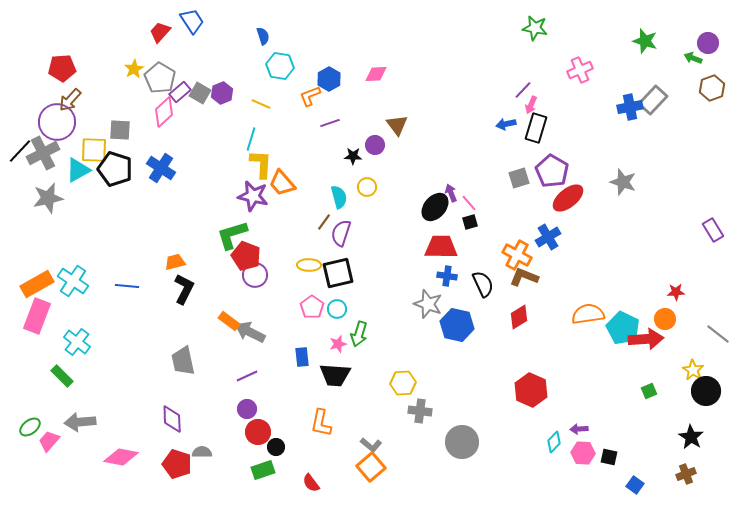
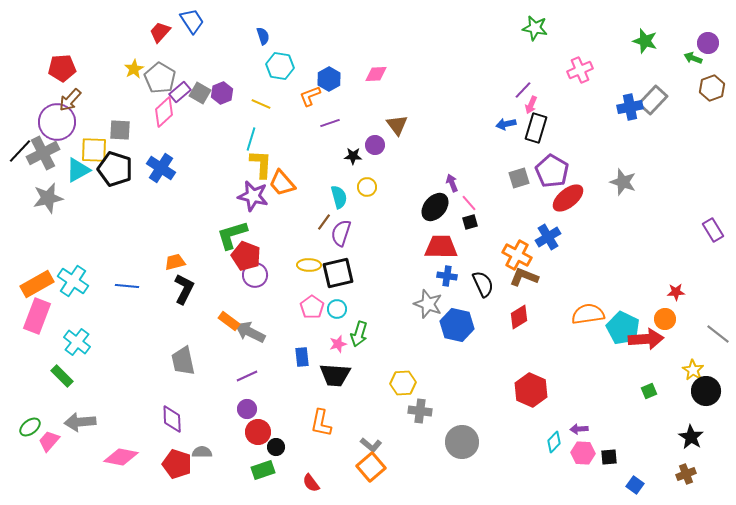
purple arrow at (451, 193): moved 1 px right, 10 px up
black square at (609, 457): rotated 18 degrees counterclockwise
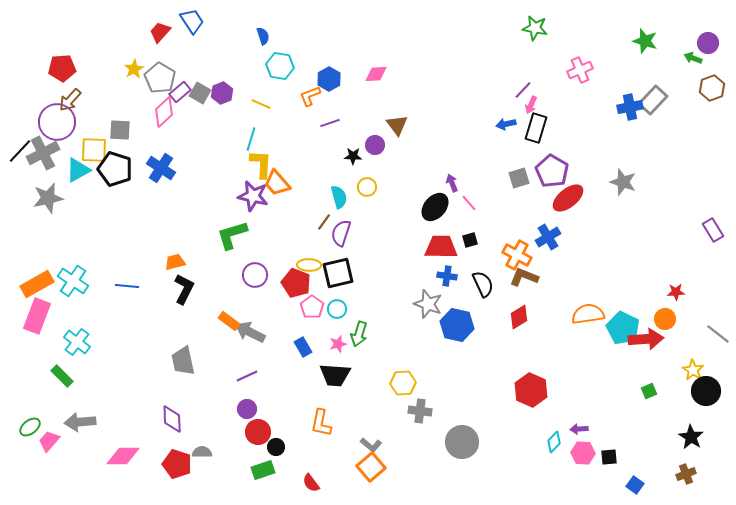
orange trapezoid at (282, 183): moved 5 px left
black square at (470, 222): moved 18 px down
red pentagon at (246, 256): moved 50 px right, 27 px down
blue rectangle at (302, 357): moved 1 px right, 10 px up; rotated 24 degrees counterclockwise
pink diamond at (121, 457): moved 2 px right, 1 px up; rotated 12 degrees counterclockwise
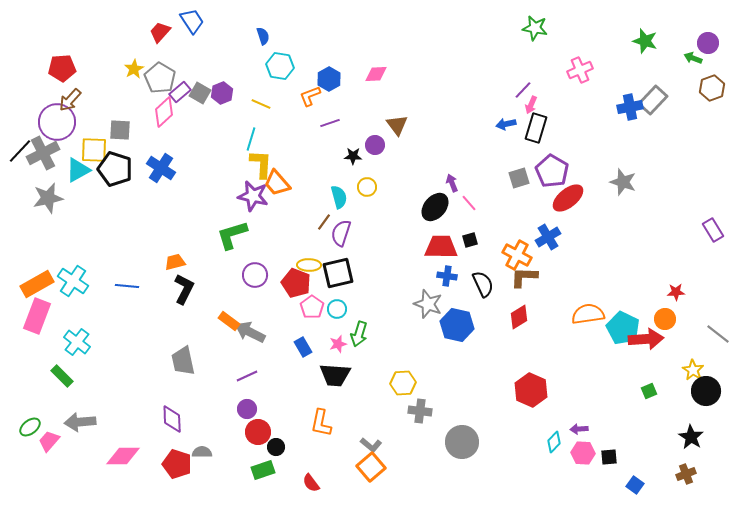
brown L-shape at (524, 277): rotated 20 degrees counterclockwise
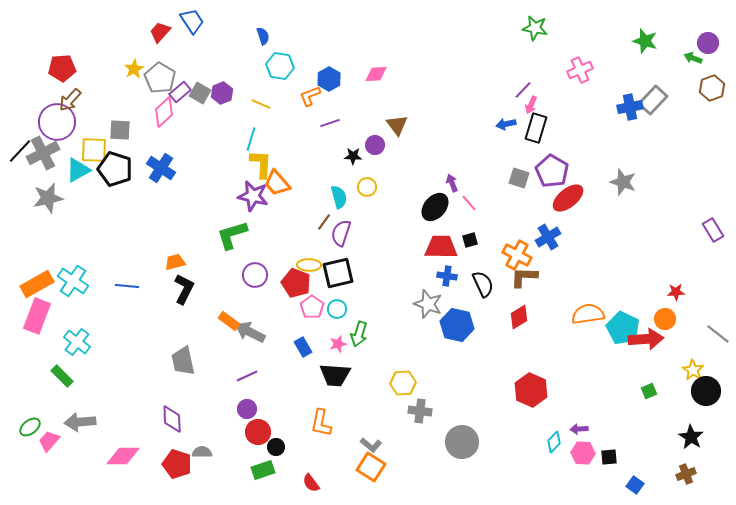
gray square at (519, 178): rotated 35 degrees clockwise
orange square at (371, 467): rotated 16 degrees counterclockwise
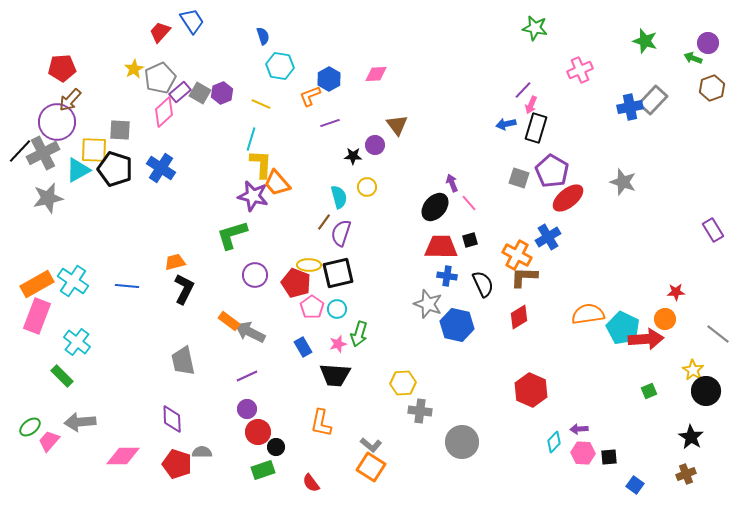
gray pentagon at (160, 78): rotated 16 degrees clockwise
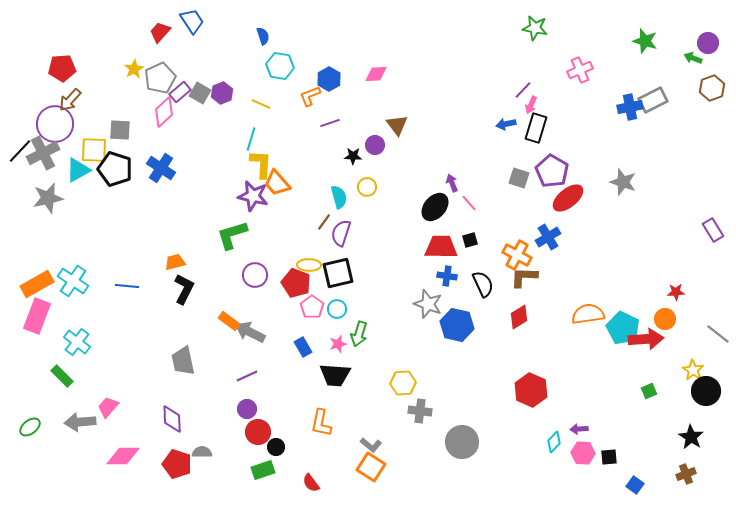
gray rectangle at (653, 100): rotated 20 degrees clockwise
purple circle at (57, 122): moved 2 px left, 2 px down
pink trapezoid at (49, 441): moved 59 px right, 34 px up
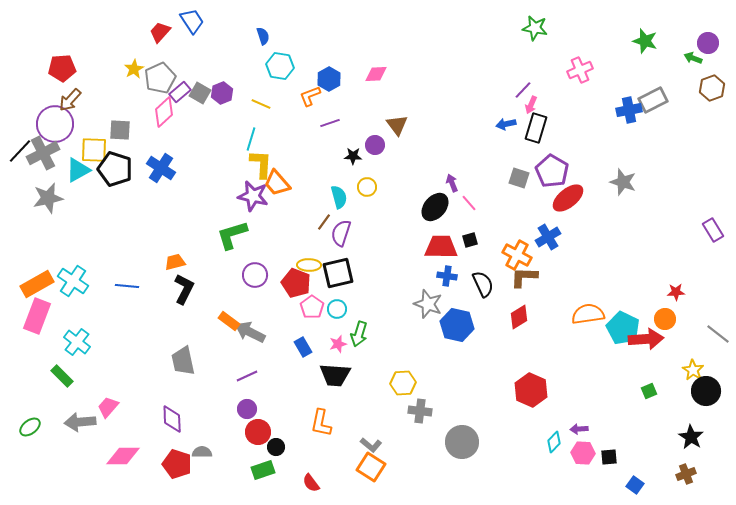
blue cross at (630, 107): moved 1 px left, 3 px down
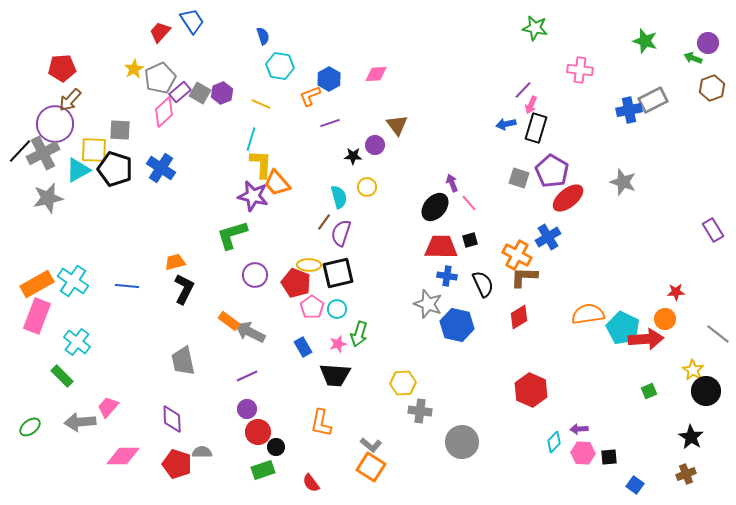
pink cross at (580, 70): rotated 30 degrees clockwise
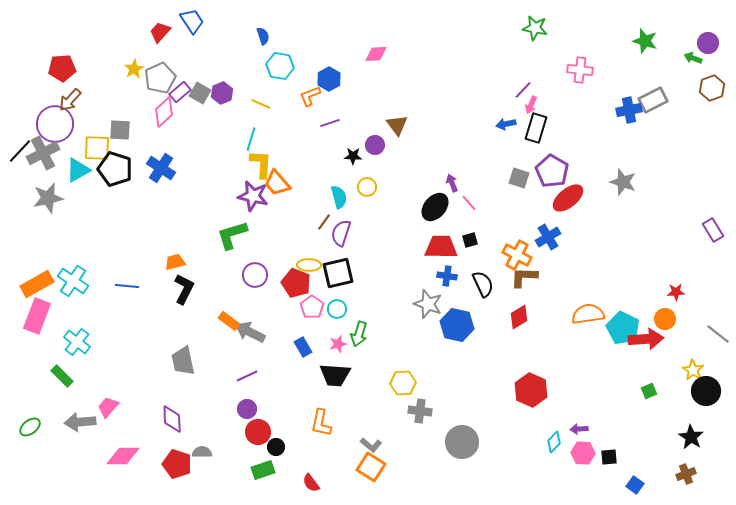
pink diamond at (376, 74): moved 20 px up
yellow square at (94, 150): moved 3 px right, 2 px up
